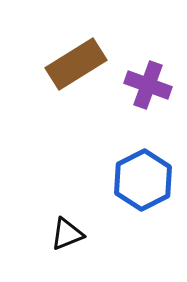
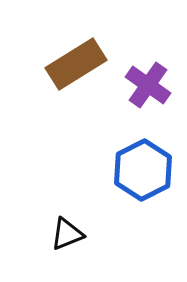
purple cross: rotated 15 degrees clockwise
blue hexagon: moved 10 px up
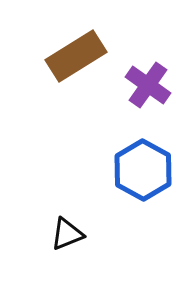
brown rectangle: moved 8 px up
blue hexagon: rotated 4 degrees counterclockwise
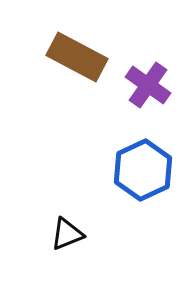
brown rectangle: moved 1 px right, 1 px down; rotated 60 degrees clockwise
blue hexagon: rotated 6 degrees clockwise
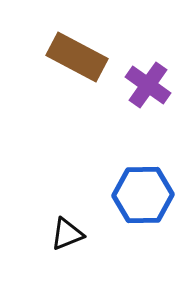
blue hexagon: moved 25 px down; rotated 24 degrees clockwise
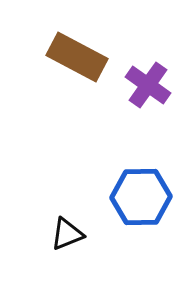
blue hexagon: moved 2 px left, 2 px down
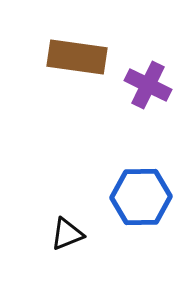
brown rectangle: rotated 20 degrees counterclockwise
purple cross: rotated 9 degrees counterclockwise
